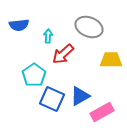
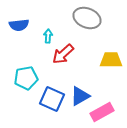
gray ellipse: moved 2 px left, 9 px up
cyan pentagon: moved 8 px left, 3 px down; rotated 25 degrees clockwise
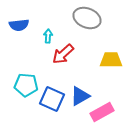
cyan pentagon: moved 7 px down; rotated 15 degrees clockwise
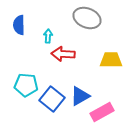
blue semicircle: rotated 96 degrees clockwise
red arrow: rotated 45 degrees clockwise
blue square: rotated 15 degrees clockwise
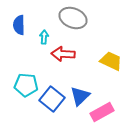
gray ellipse: moved 14 px left
cyan arrow: moved 4 px left, 1 px down
yellow trapezoid: moved 1 px down; rotated 25 degrees clockwise
blue triangle: rotated 15 degrees counterclockwise
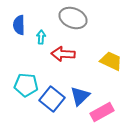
cyan arrow: moved 3 px left
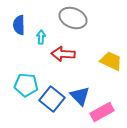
blue triangle: rotated 30 degrees counterclockwise
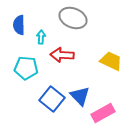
red arrow: moved 1 px left, 1 px down
cyan pentagon: moved 17 px up
pink rectangle: moved 1 px right, 1 px down
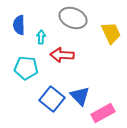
yellow trapezoid: moved 28 px up; rotated 40 degrees clockwise
